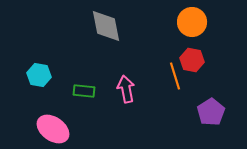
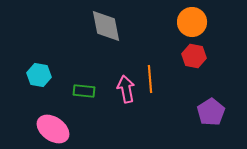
red hexagon: moved 2 px right, 4 px up
orange line: moved 25 px left, 3 px down; rotated 12 degrees clockwise
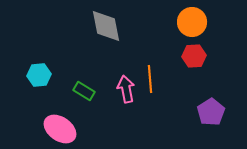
red hexagon: rotated 15 degrees counterclockwise
cyan hexagon: rotated 15 degrees counterclockwise
green rectangle: rotated 25 degrees clockwise
pink ellipse: moved 7 px right
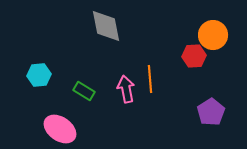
orange circle: moved 21 px right, 13 px down
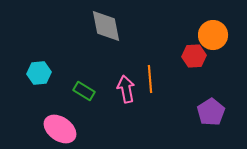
cyan hexagon: moved 2 px up
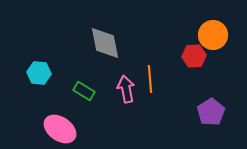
gray diamond: moved 1 px left, 17 px down
cyan hexagon: rotated 10 degrees clockwise
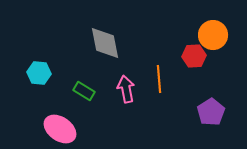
orange line: moved 9 px right
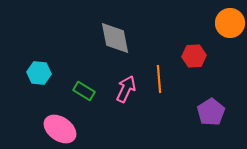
orange circle: moved 17 px right, 12 px up
gray diamond: moved 10 px right, 5 px up
pink arrow: rotated 36 degrees clockwise
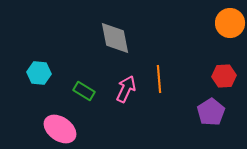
red hexagon: moved 30 px right, 20 px down
